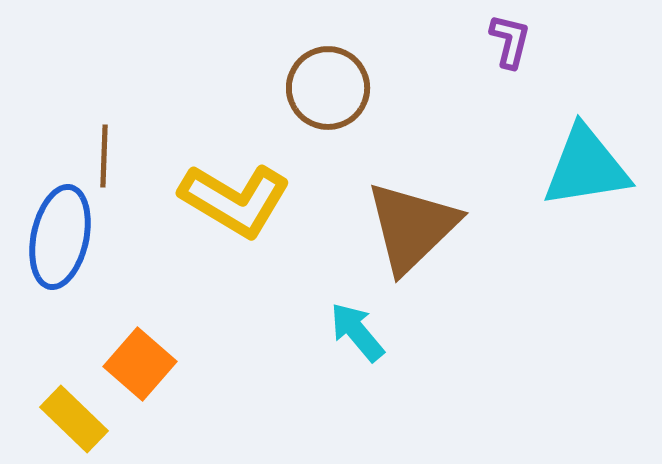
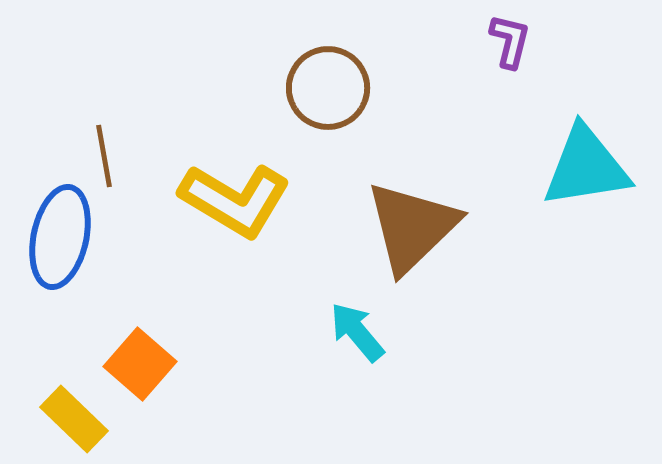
brown line: rotated 12 degrees counterclockwise
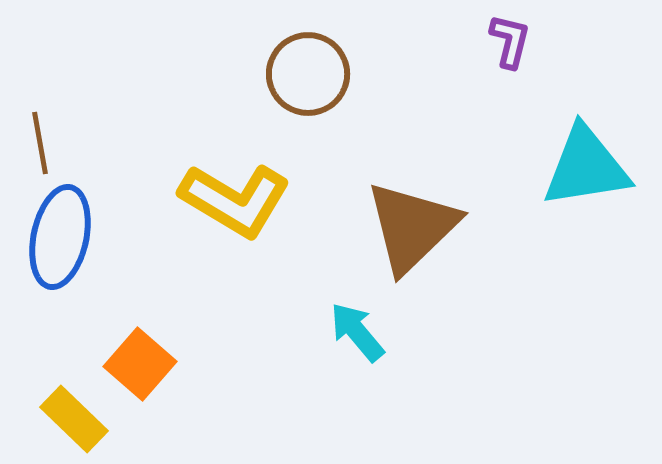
brown circle: moved 20 px left, 14 px up
brown line: moved 64 px left, 13 px up
